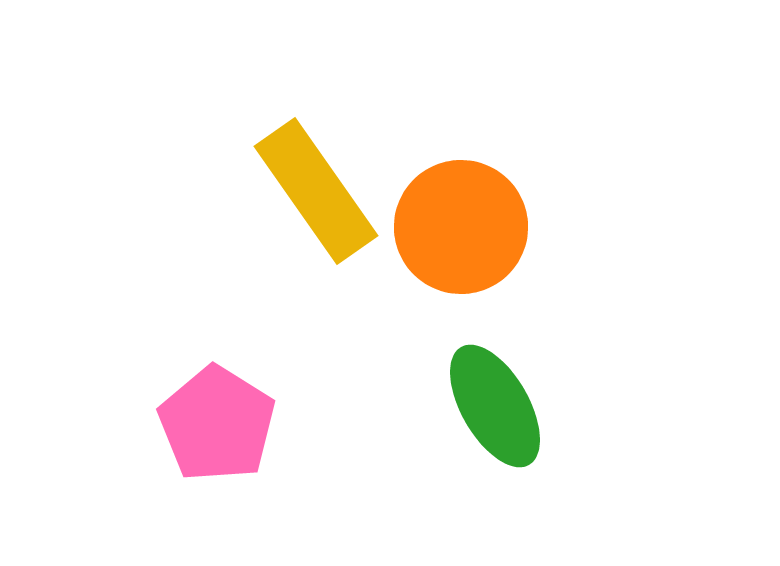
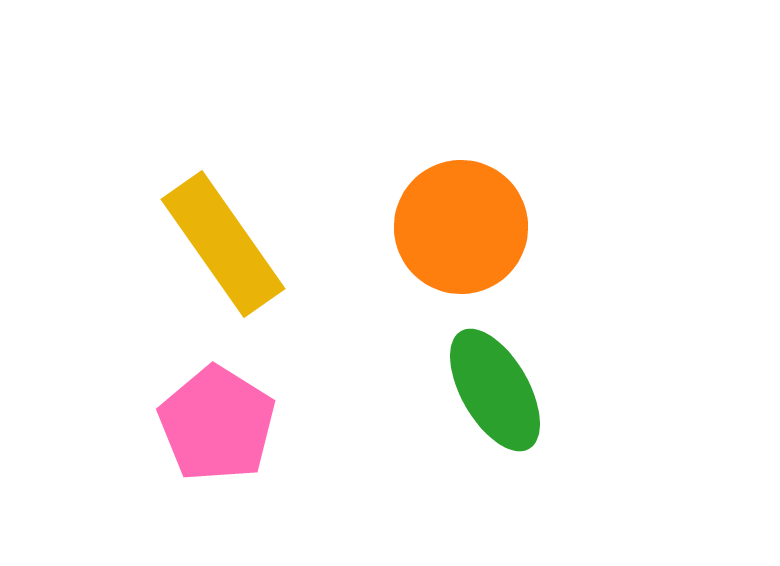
yellow rectangle: moved 93 px left, 53 px down
green ellipse: moved 16 px up
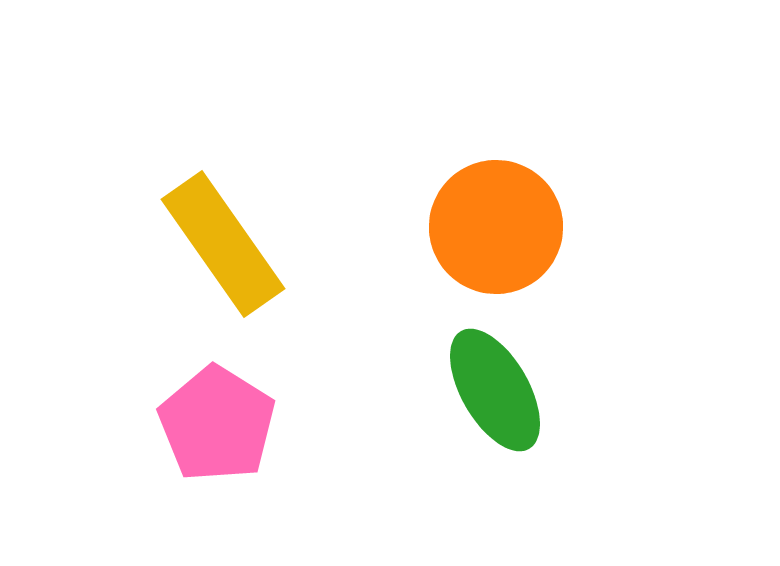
orange circle: moved 35 px right
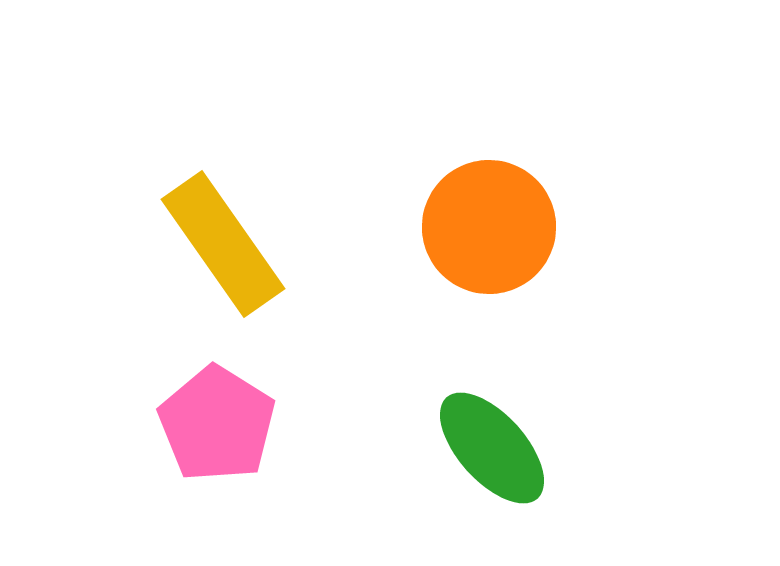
orange circle: moved 7 px left
green ellipse: moved 3 px left, 58 px down; rotated 12 degrees counterclockwise
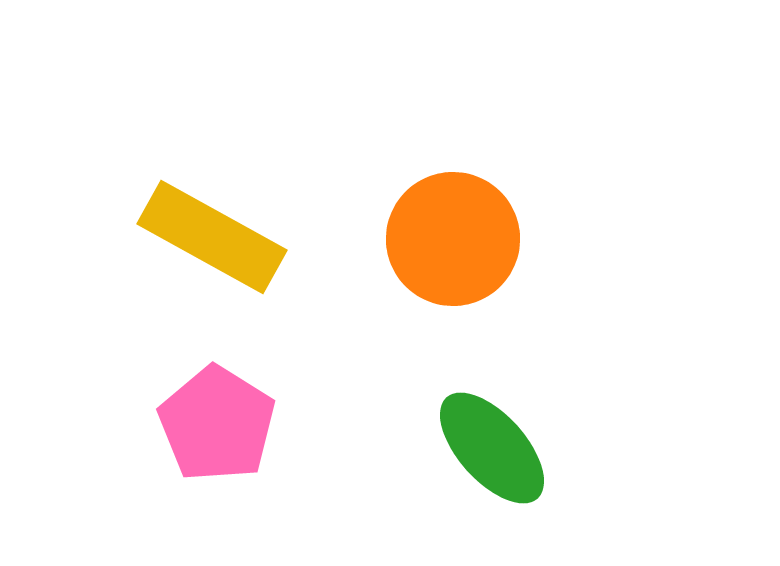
orange circle: moved 36 px left, 12 px down
yellow rectangle: moved 11 px left, 7 px up; rotated 26 degrees counterclockwise
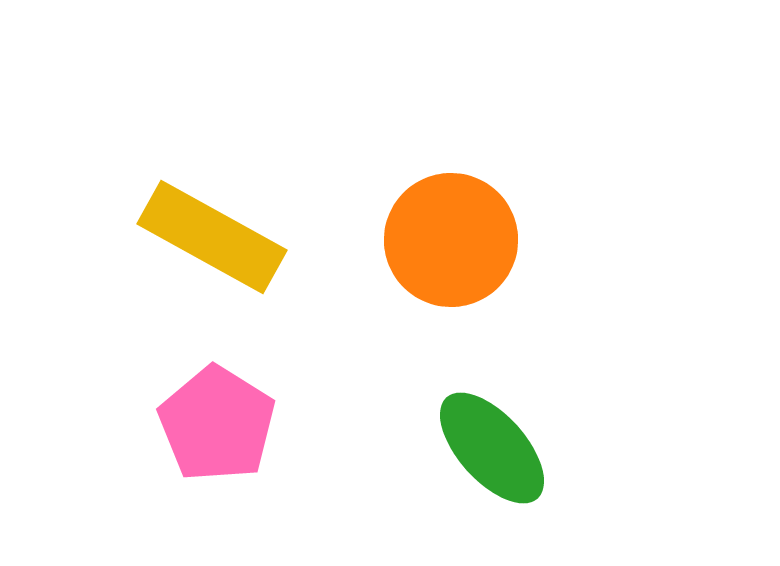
orange circle: moved 2 px left, 1 px down
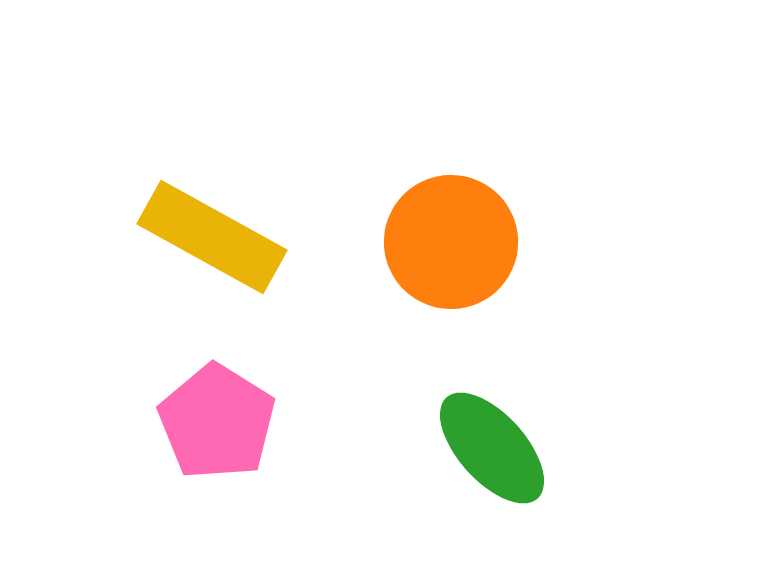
orange circle: moved 2 px down
pink pentagon: moved 2 px up
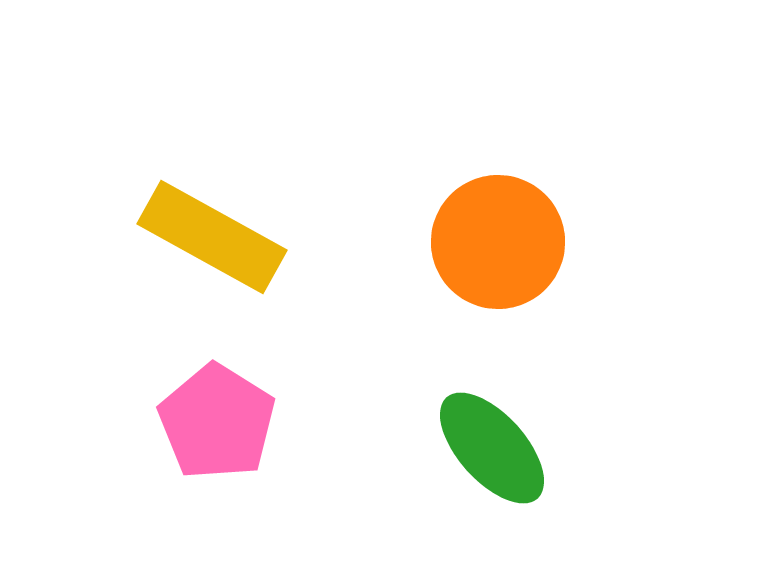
orange circle: moved 47 px right
